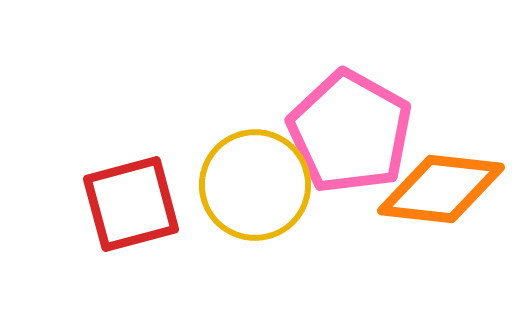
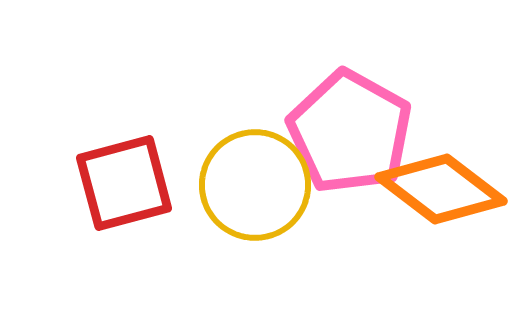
orange diamond: rotated 31 degrees clockwise
red square: moved 7 px left, 21 px up
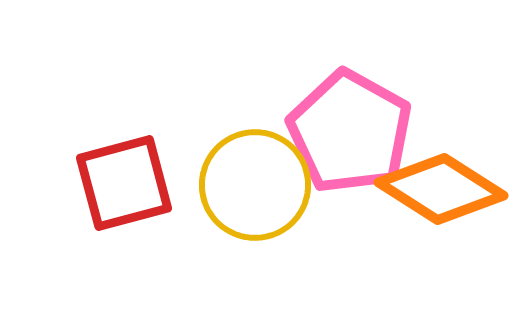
orange diamond: rotated 5 degrees counterclockwise
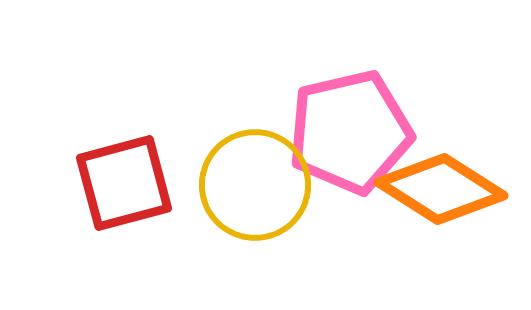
pink pentagon: rotated 30 degrees clockwise
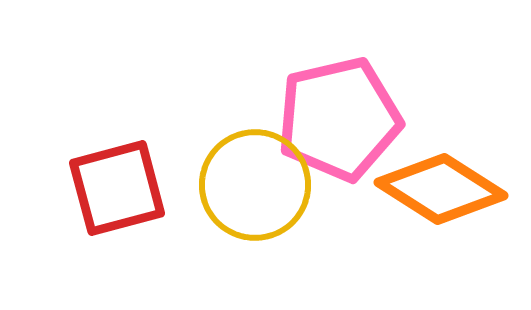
pink pentagon: moved 11 px left, 13 px up
red square: moved 7 px left, 5 px down
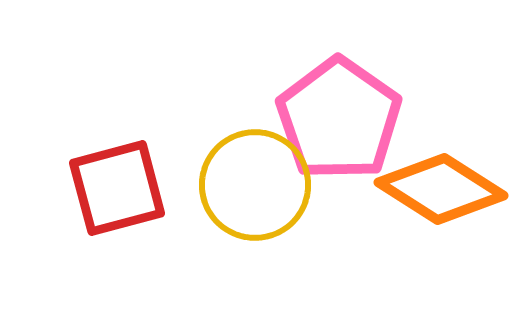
pink pentagon: rotated 24 degrees counterclockwise
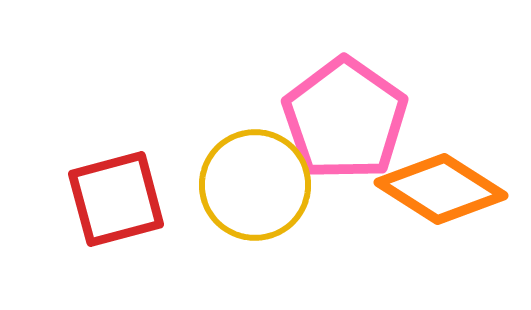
pink pentagon: moved 6 px right
red square: moved 1 px left, 11 px down
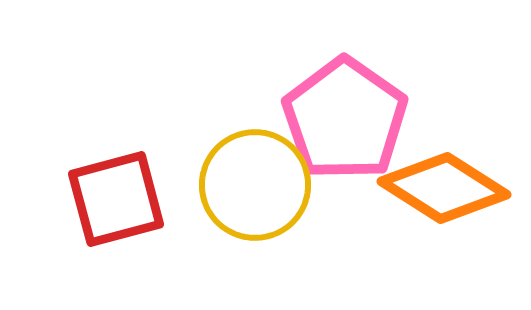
orange diamond: moved 3 px right, 1 px up
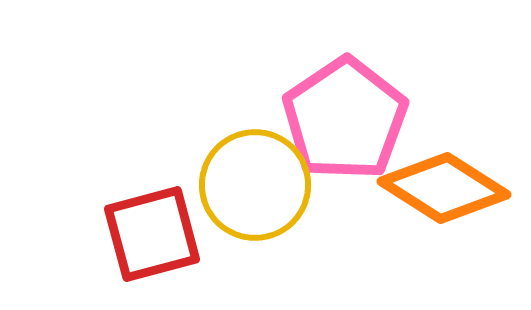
pink pentagon: rotated 3 degrees clockwise
red square: moved 36 px right, 35 px down
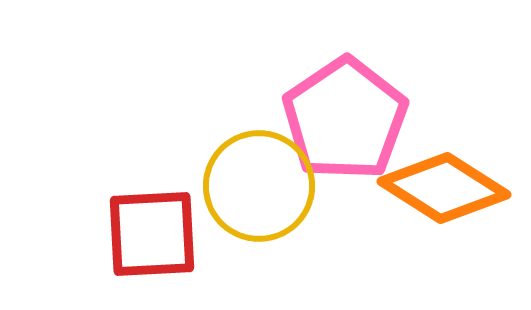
yellow circle: moved 4 px right, 1 px down
red square: rotated 12 degrees clockwise
